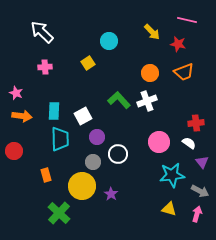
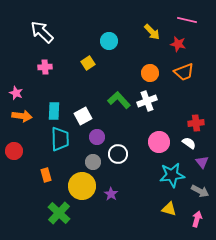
pink arrow: moved 5 px down
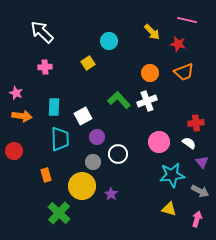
cyan rectangle: moved 4 px up
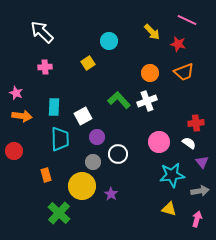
pink line: rotated 12 degrees clockwise
gray arrow: rotated 36 degrees counterclockwise
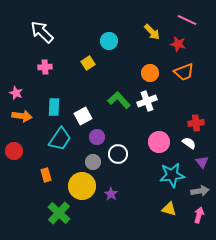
cyan trapezoid: rotated 35 degrees clockwise
pink arrow: moved 2 px right, 4 px up
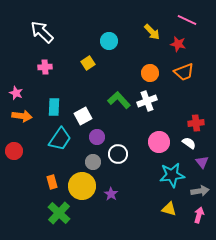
orange rectangle: moved 6 px right, 7 px down
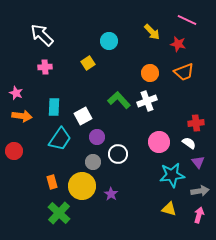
white arrow: moved 3 px down
purple triangle: moved 4 px left
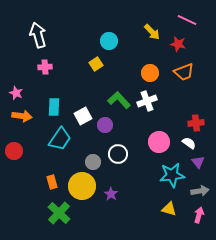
white arrow: moved 4 px left; rotated 30 degrees clockwise
yellow square: moved 8 px right, 1 px down
purple circle: moved 8 px right, 12 px up
